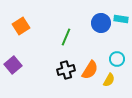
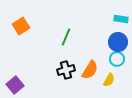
blue circle: moved 17 px right, 19 px down
purple square: moved 2 px right, 20 px down
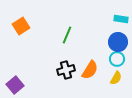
green line: moved 1 px right, 2 px up
yellow semicircle: moved 7 px right, 2 px up
